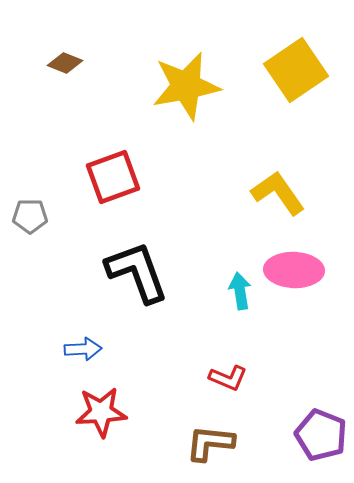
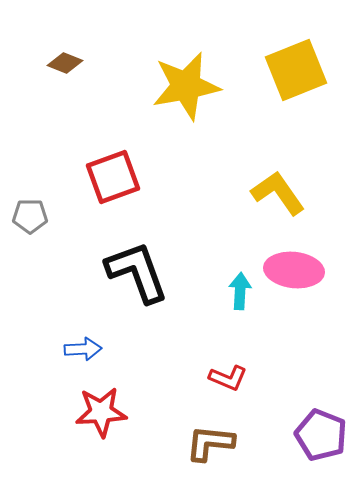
yellow square: rotated 12 degrees clockwise
pink ellipse: rotated 4 degrees clockwise
cyan arrow: rotated 12 degrees clockwise
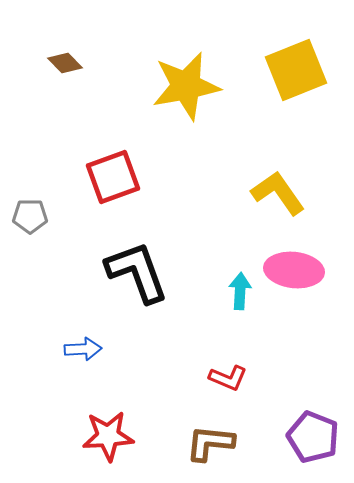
brown diamond: rotated 24 degrees clockwise
red star: moved 7 px right, 24 px down
purple pentagon: moved 8 px left, 2 px down
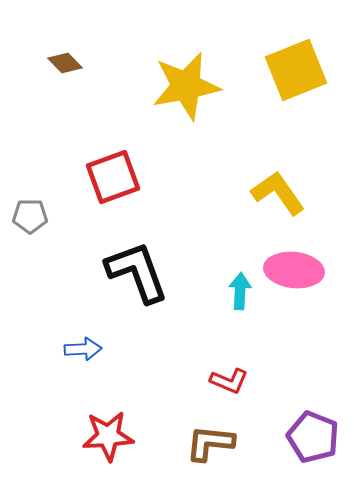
red L-shape: moved 1 px right, 3 px down
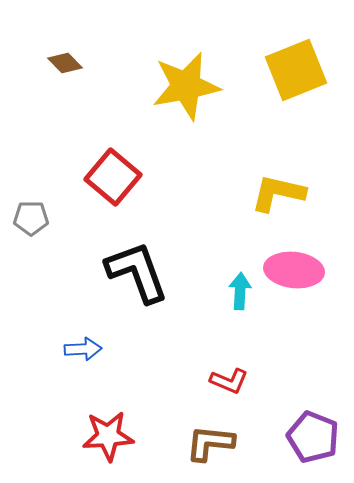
red square: rotated 30 degrees counterclockwise
yellow L-shape: rotated 42 degrees counterclockwise
gray pentagon: moved 1 px right, 2 px down
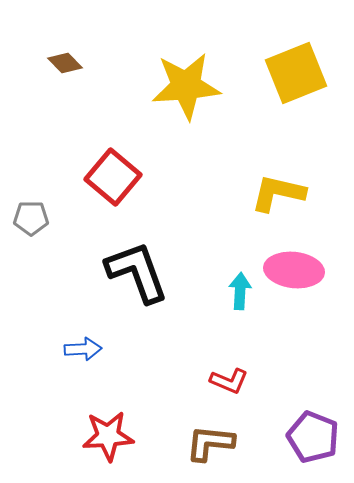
yellow square: moved 3 px down
yellow star: rotated 6 degrees clockwise
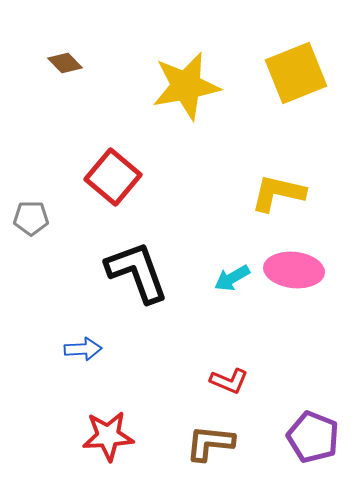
yellow star: rotated 6 degrees counterclockwise
cyan arrow: moved 8 px left, 13 px up; rotated 123 degrees counterclockwise
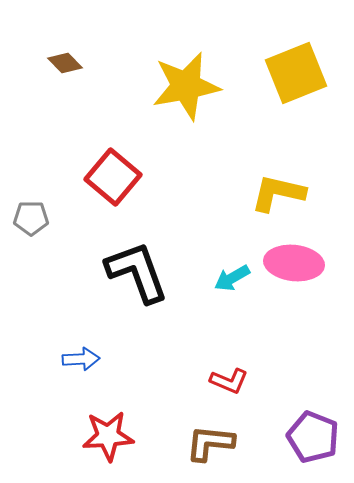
pink ellipse: moved 7 px up
blue arrow: moved 2 px left, 10 px down
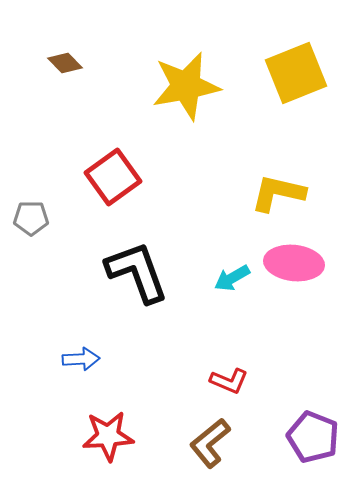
red square: rotated 14 degrees clockwise
brown L-shape: rotated 45 degrees counterclockwise
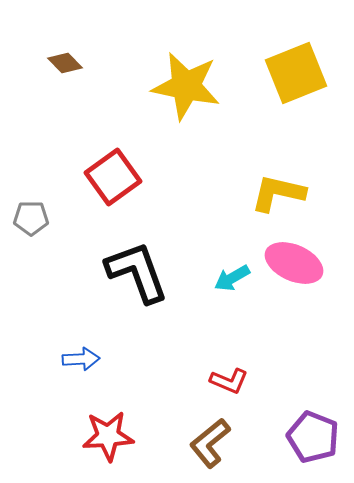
yellow star: rotated 22 degrees clockwise
pink ellipse: rotated 18 degrees clockwise
